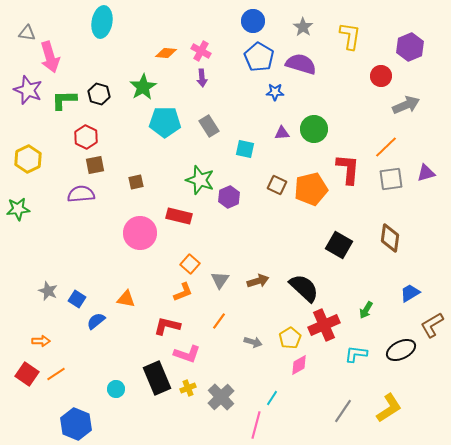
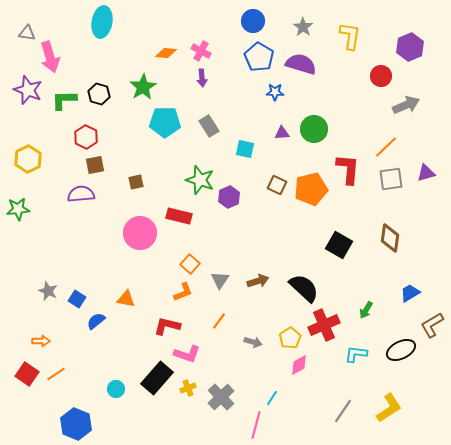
black rectangle at (157, 378): rotated 64 degrees clockwise
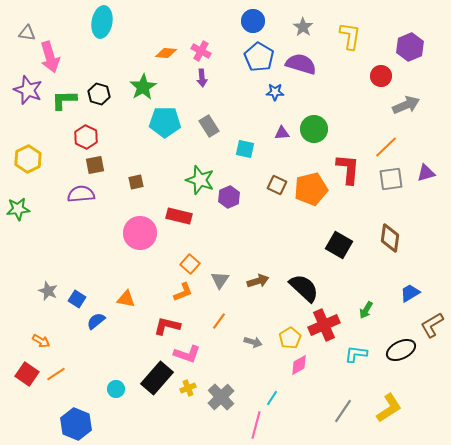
orange arrow at (41, 341): rotated 30 degrees clockwise
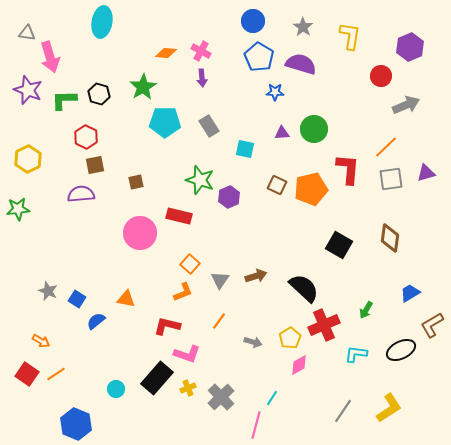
brown arrow at (258, 281): moved 2 px left, 5 px up
